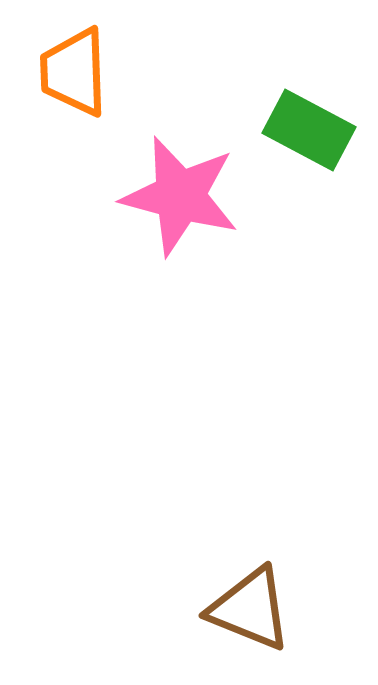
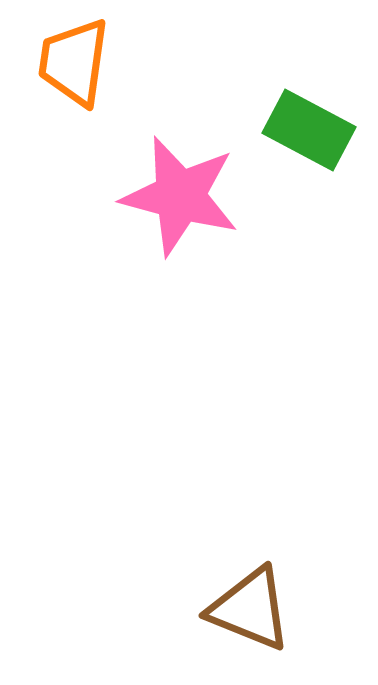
orange trapezoid: moved 10 px up; rotated 10 degrees clockwise
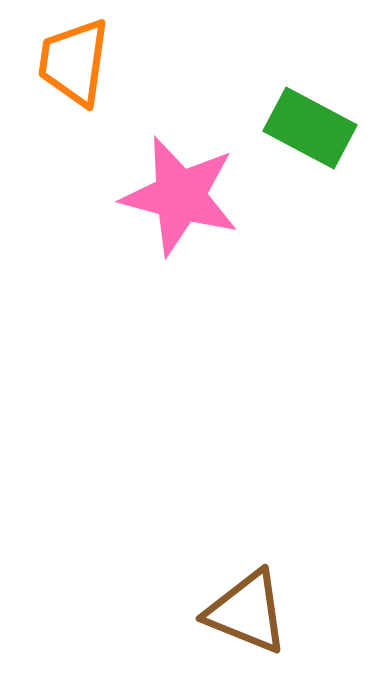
green rectangle: moved 1 px right, 2 px up
brown triangle: moved 3 px left, 3 px down
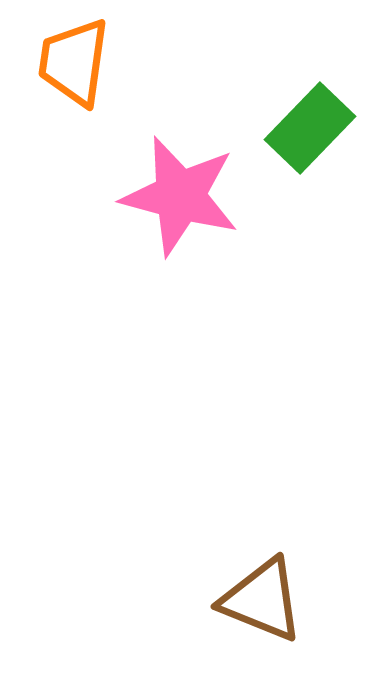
green rectangle: rotated 74 degrees counterclockwise
brown triangle: moved 15 px right, 12 px up
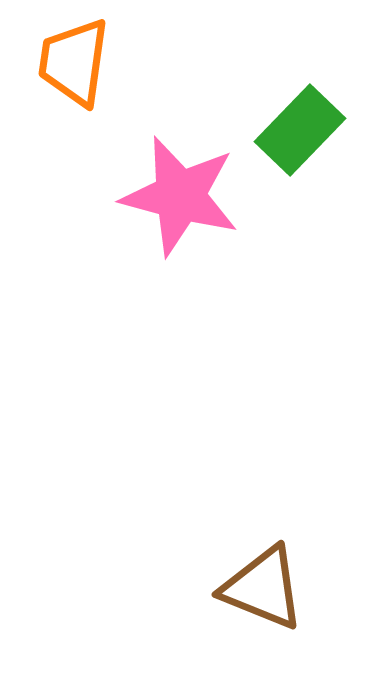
green rectangle: moved 10 px left, 2 px down
brown triangle: moved 1 px right, 12 px up
